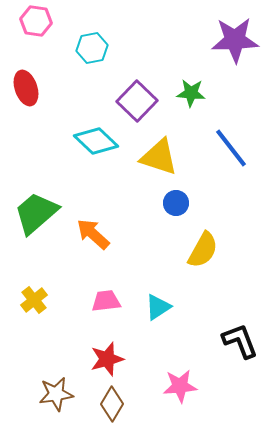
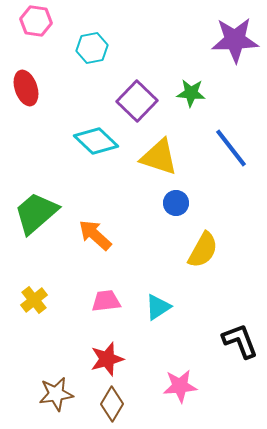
orange arrow: moved 2 px right, 1 px down
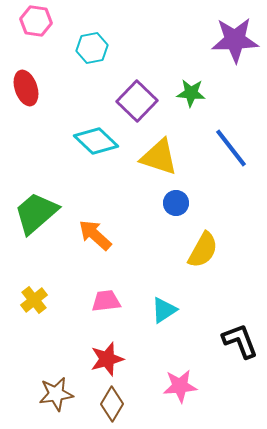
cyan triangle: moved 6 px right, 3 px down
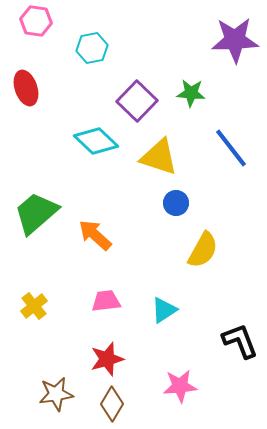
yellow cross: moved 6 px down
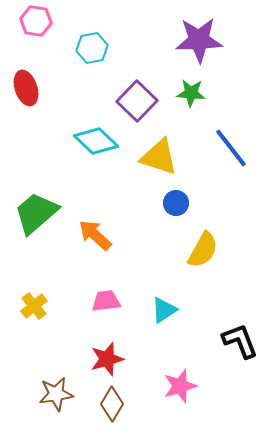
purple star: moved 36 px left
pink star: rotated 12 degrees counterclockwise
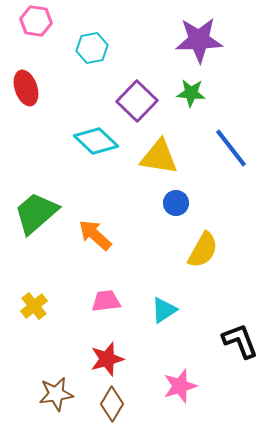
yellow triangle: rotated 9 degrees counterclockwise
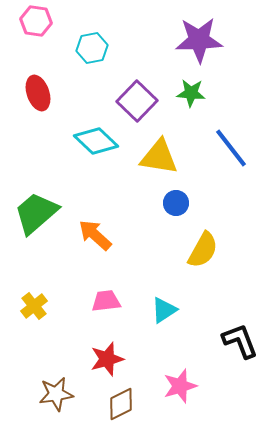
red ellipse: moved 12 px right, 5 px down
brown diamond: moved 9 px right; rotated 32 degrees clockwise
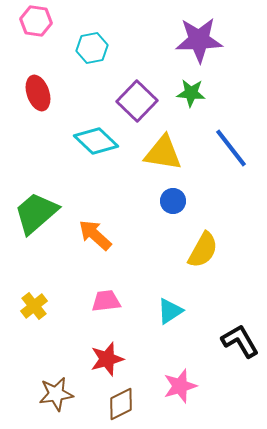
yellow triangle: moved 4 px right, 4 px up
blue circle: moved 3 px left, 2 px up
cyan triangle: moved 6 px right, 1 px down
black L-shape: rotated 9 degrees counterclockwise
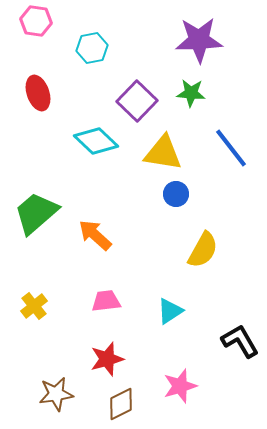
blue circle: moved 3 px right, 7 px up
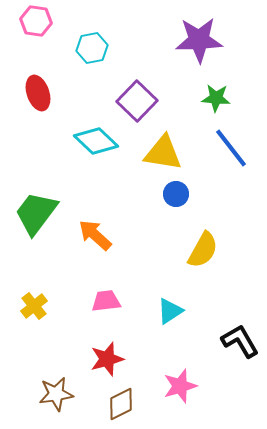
green star: moved 25 px right, 5 px down
green trapezoid: rotated 12 degrees counterclockwise
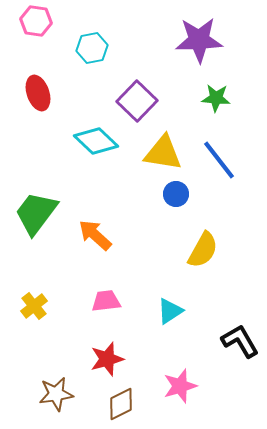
blue line: moved 12 px left, 12 px down
